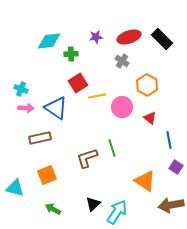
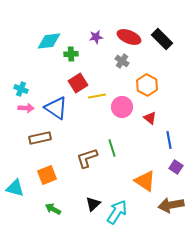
red ellipse: rotated 40 degrees clockwise
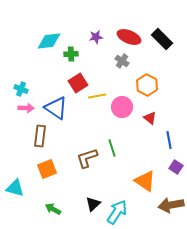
brown rectangle: moved 2 px up; rotated 70 degrees counterclockwise
orange square: moved 6 px up
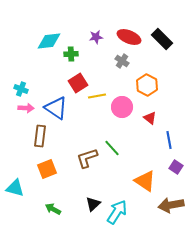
green line: rotated 24 degrees counterclockwise
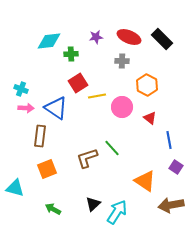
gray cross: rotated 32 degrees counterclockwise
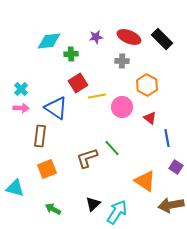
cyan cross: rotated 24 degrees clockwise
pink arrow: moved 5 px left
blue line: moved 2 px left, 2 px up
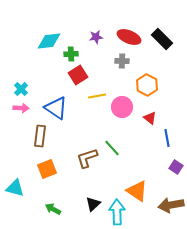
red square: moved 8 px up
orange triangle: moved 8 px left, 10 px down
cyan arrow: rotated 35 degrees counterclockwise
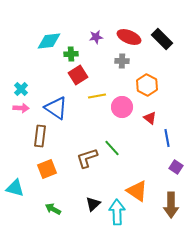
brown arrow: rotated 80 degrees counterclockwise
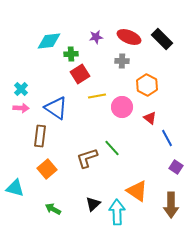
red square: moved 2 px right, 1 px up
blue line: rotated 18 degrees counterclockwise
orange square: rotated 18 degrees counterclockwise
